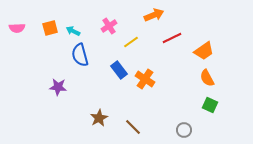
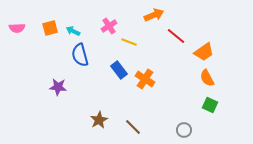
red line: moved 4 px right, 2 px up; rotated 66 degrees clockwise
yellow line: moved 2 px left; rotated 56 degrees clockwise
orange trapezoid: moved 1 px down
brown star: moved 2 px down
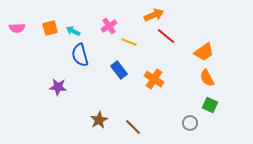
red line: moved 10 px left
orange cross: moved 9 px right
gray circle: moved 6 px right, 7 px up
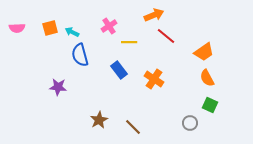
cyan arrow: moved 1 px left, 1 px down
yellow line: rotated 21 degrees counterclockwise
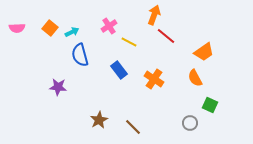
orange arrow: rotated 48 degrees counterclockwise
orange square: rotated 35 degrees counterclockwise
cyan arrow: rotated 128 degrees clockwise
yellow line: rotated 28 degrees clockwise
orange semicircle: moved 12 px left
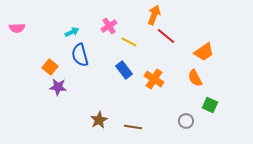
orange square: moved 39 px down
blue rectangle: moved 5 px right
gray circle: moved 4 px left, 2 px up
brown line: rotated 36 degrees counterclockwise
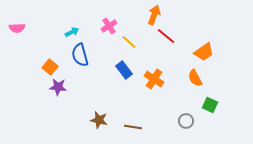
yellow line: rotated 14 degrees clockwise
brown star: rotated 30 degrees counterclockwise
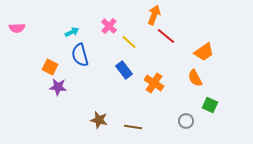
pink cross: rotated 14 degrees counterclockwise
orange square: rotated 14 degrees counterclockwise
orange cross: moved 4 px down
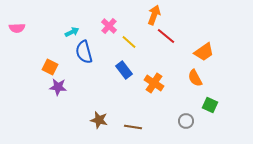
blue semicircle: moved 4 px right, 3 px up
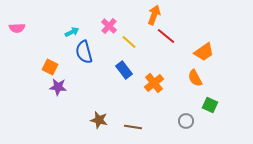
orange cross: rotated 18 degrees clockwise
